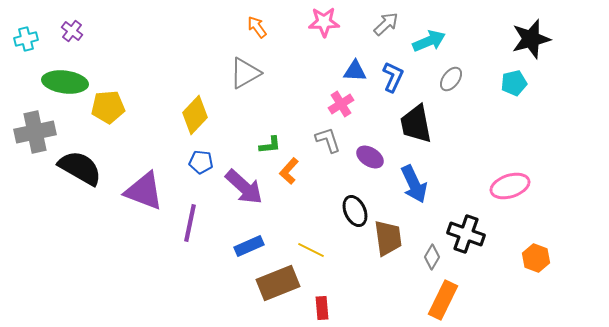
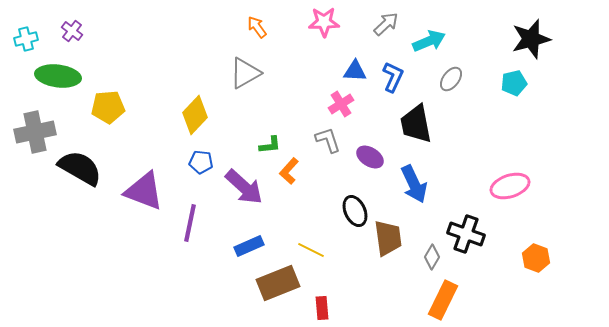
green ellipse: moved 7 px left, 6 px up
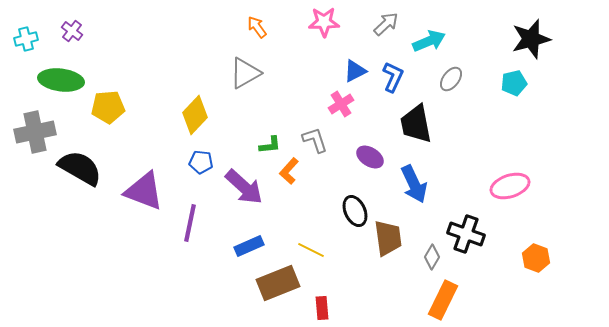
blue triangle: rotated 30 degrees counterclockwise
green ellipse: moved 3 px right, 4 px down
gray L-shape: moved 13 px left
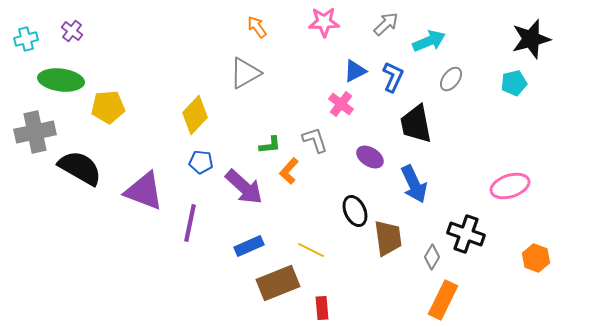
pink cross: rotated 20 degrees counterclockwise
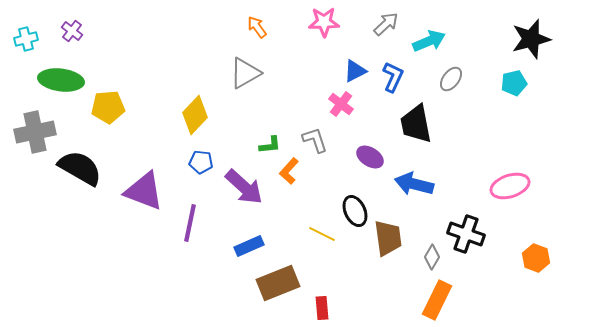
blue arrow: rotated 129 degrees clockwise
yellow line: moved 11 px right, 16 px up
orange rectangle: moved 6 px left
